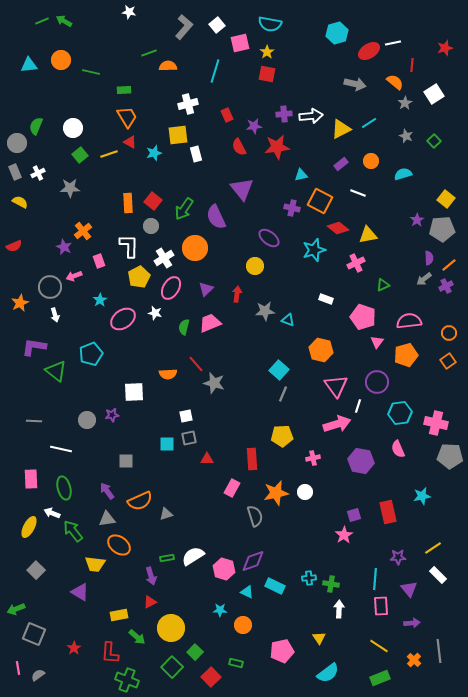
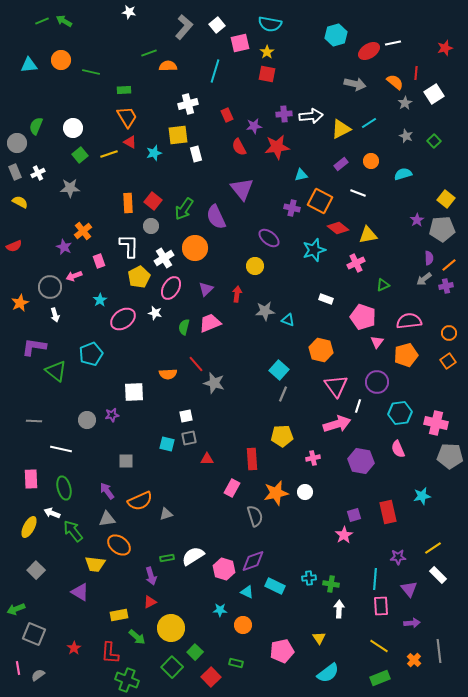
cyan hexagon at (337, 33): moved 1 px left, 2 px down
red line at (412, 65): moved 4 px right, 8 px down
purple cross at (446, 286): rotated 16 degrees clockwise
cyan square at (167, 444): rotated 14 degrees clockwise
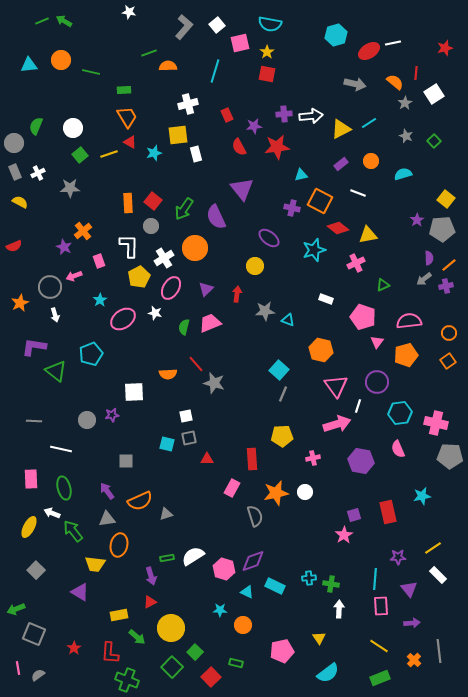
gray circle at (17, 143): moved 3 px left
orange ellipse at (119, 545): rotated 65 degrees clockwise
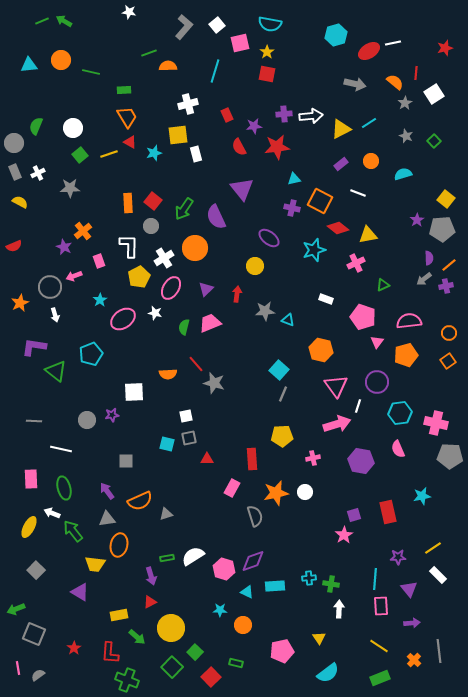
cyan triangle at (301, 175): moved 7 px left, 4 px down
cyan rectangle at (275, 586): rotated 30 degrees counterclockwise
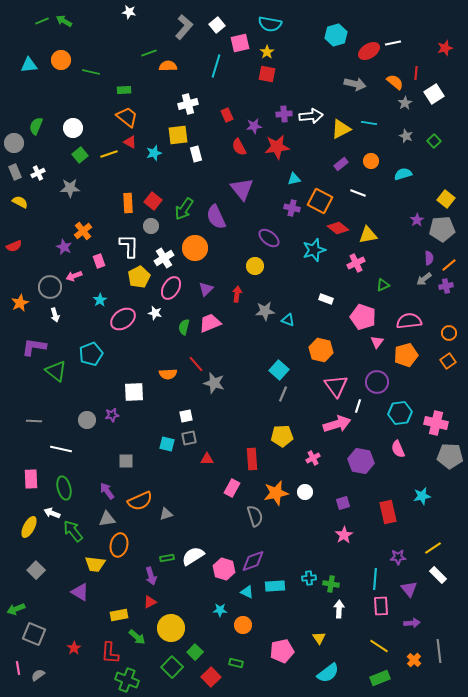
cyan line at (215, 71): moved 1 px right, 5 px up
orange trapezoid at (127, 117): rotated 20 degrees counterclockwise
cyan line at (369, 123): rotated 42 degrees clockwise
pink cross at (313, 458): rotated 16 degrees counterclockwise
purple square at (354, 515): moved 11 px left, 12 px up
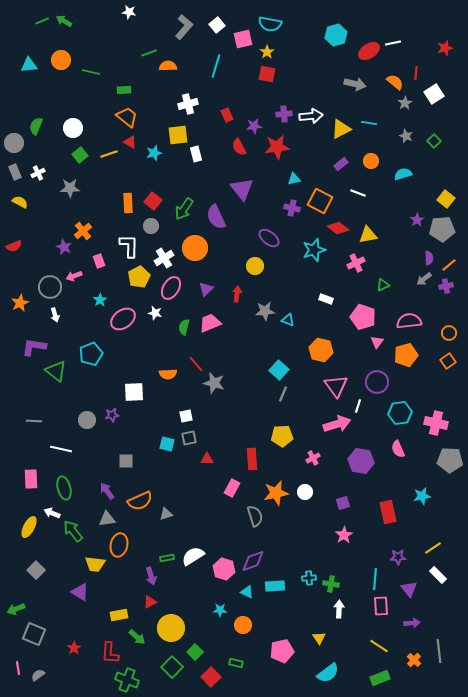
pink square at (240, 43): moved 3 px right, 4 px up
gray pentagon at (450, 456): moved 4 px down
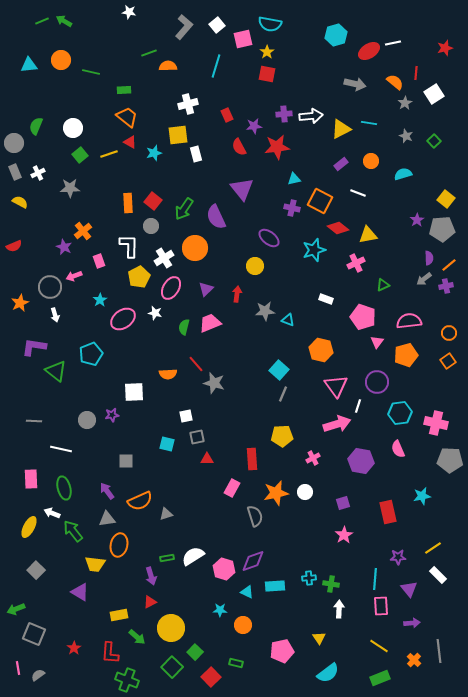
gray square at (189, 438): moved 8 px right, 1 px up
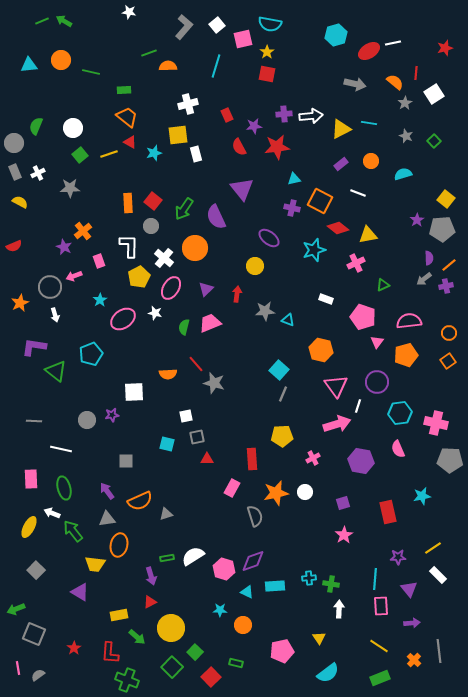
white cross at (164, 258): rotated 18 degrees counterclockwise
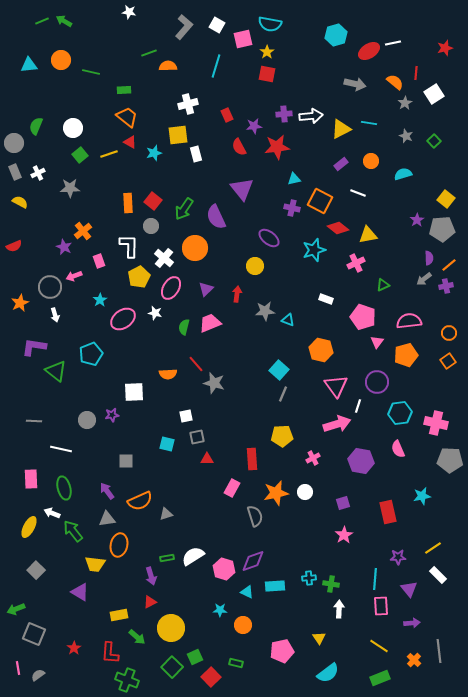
white square at (217, 25): rotated 21 degrees counterclockwise
green square at (195, 652): moved 5 px down; rotated 21 degrees clockwise
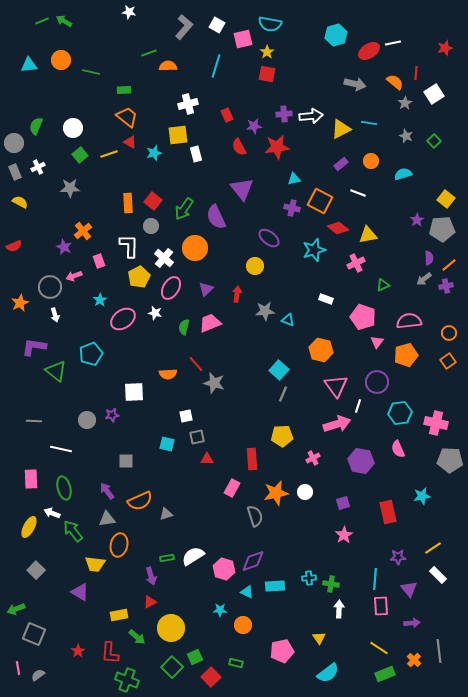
white cross at (38, 173): moved 6 px up
yellow line at (379, 646): moved 2 px down
red star at (74, 648): moved 4 px right, 3 px down
green rectangle at (380, 678): moved 5 px right, 4 px up
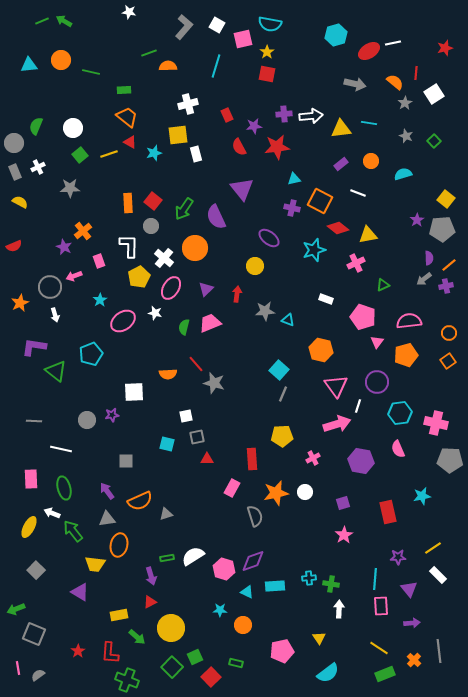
yellow triangle at (341, 129): rotated 20 degrees clockwise
pink ellipse at (123, 319): moved 2 px down
